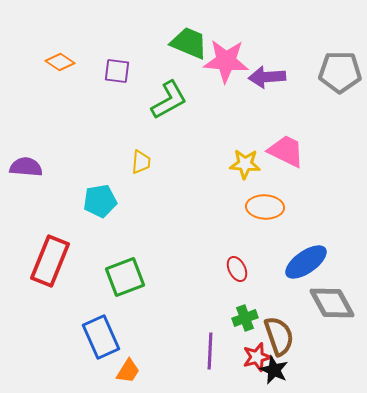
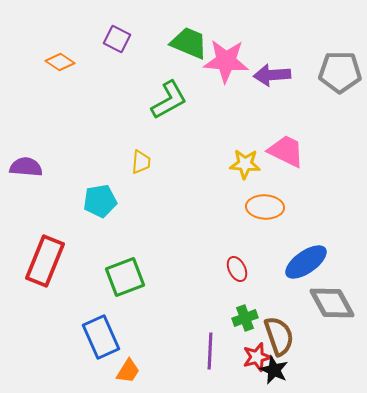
purple square: moved 32 px up; rotated 20 degrees clockwise
purple arrow: moved 5 px right, 2 px up
red rectangle: moved 5 px left
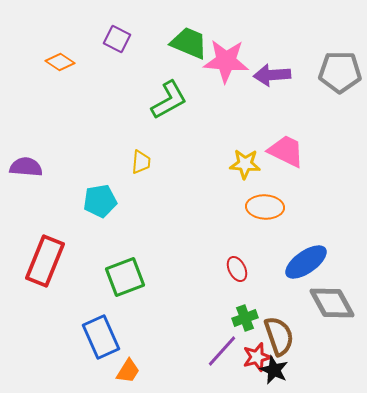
purple line: moved 12 px right; rotated 39 degrees clockwise
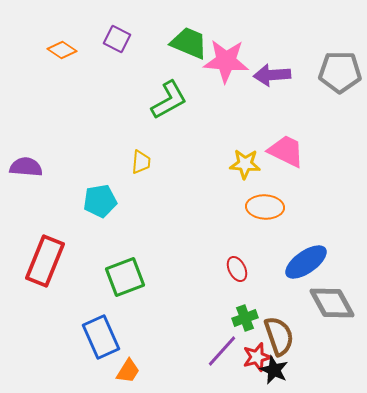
orange diamond: moved 2 px right, 12 px up
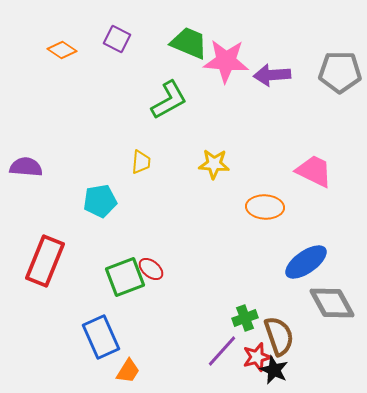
pink trapezoid: moved 28 px right, 20 px down
yellow star: moved 31 px left
red ellipse: moved 86 px left; rotated 25 degrees counterclockwise
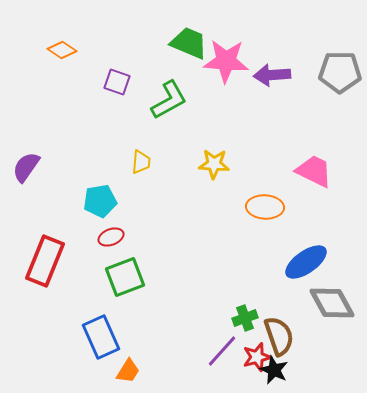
purple square: moved 43 px down; rotated 8 degrees counterclockwise
purple semicircle: rotated 60 degrees counterclockwise
red ellipse: moved 40 px left, 32 px up; rotated 60 degrees counterclockwise
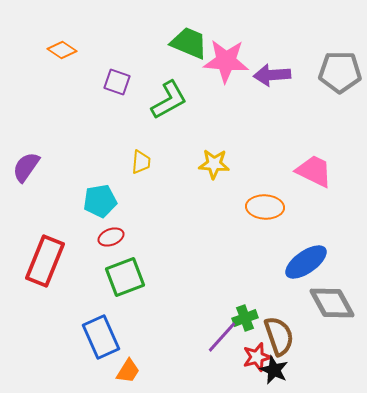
purple line: moved 14 px up
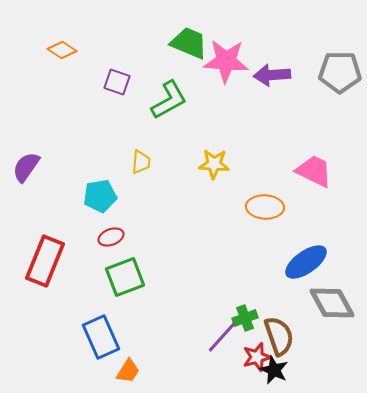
cyan pentagon: moved 5 px up
